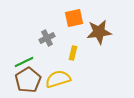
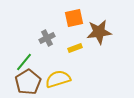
yellow rectangle: moved 2 px right, 5 px up; rotated 56 degrees clockwise
green line: rotated 24 degrees counterclockwise
brown pentagon: moved 2 px down
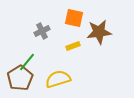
orange square: rotated 24 degrees clockwise
gray cross: moved 5 px left, 7 px up
yellow rectangle: moved 2 px left, 2 px up
green line: moved 3 px right
brown pentagon: moved 8 px left, 4 px up
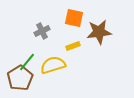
yellow semicircle: moved 5 px left, 14 px up
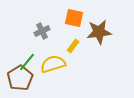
yellow rectangle: rotated 32 degrees counterclockwise
yellow semicircle: moved 1 px up
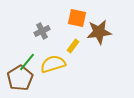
orange square: moved 3 px right
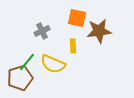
brown star: moved 1 px up
yellow rectangle: rotated 40 degrees counterclockwise
yellow semicircle: rotated 140 degrees counterclockwise
brown pentagon: rotated 15 degrees clockwise
